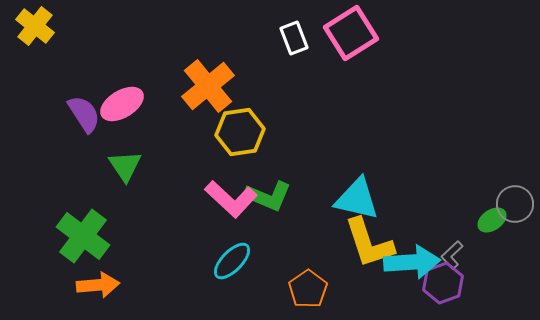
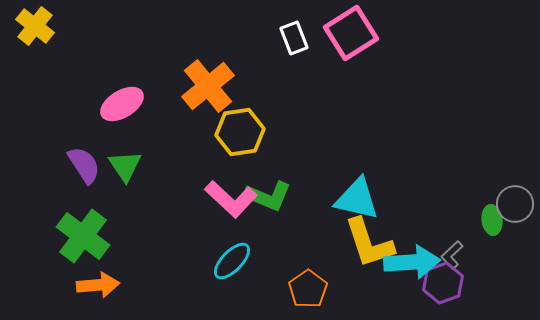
purple semicircle: moved 51 px down
green ellipse: rotated 64 degrees counterclockwise
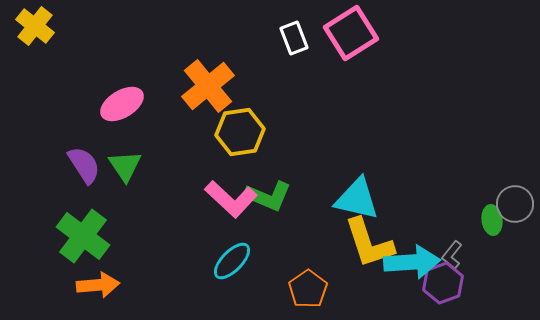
gray L-shape: rotated 8 degrees counterclockwise
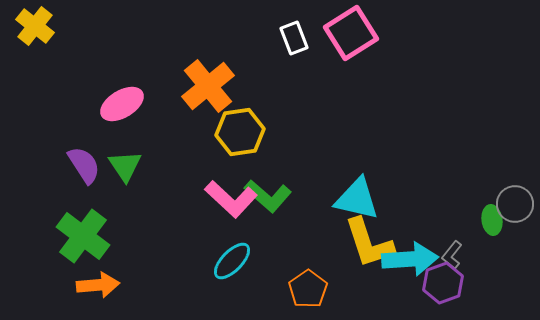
green L-shape: rotated 18 degrees clockwise
cyan arrow: moved 2 px left, 3 px up
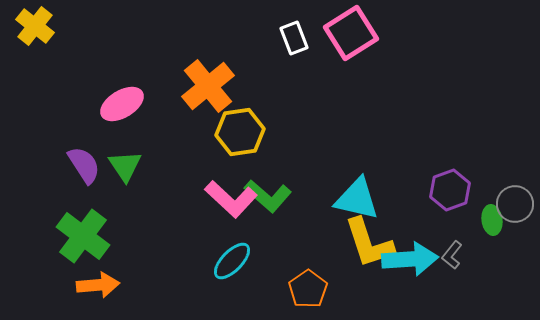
purple hexagon: moved 7 px right, 93 px up
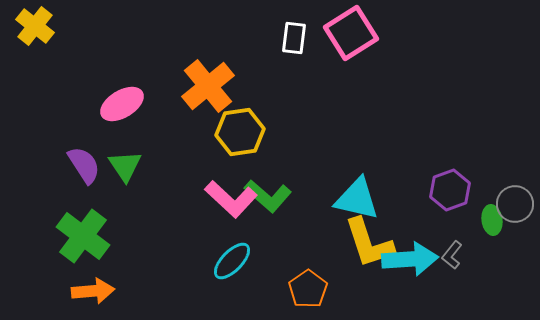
white rectangle: rotated 28 degrees clockwise
orange arrow: moved 5 px left, 6 px down
